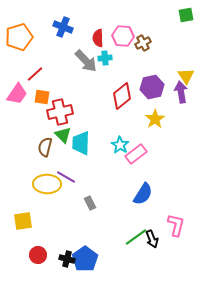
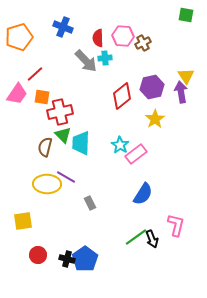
green square: rotated 21 degrees clockwise
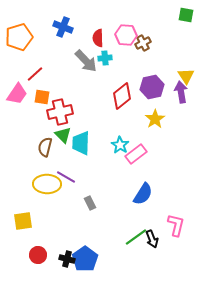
pink hexagon: moved 3 px right, 1 px up
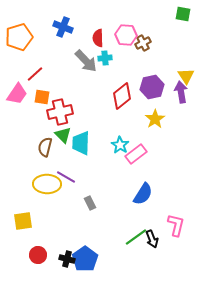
green square: moved 3 px left, 1 px up
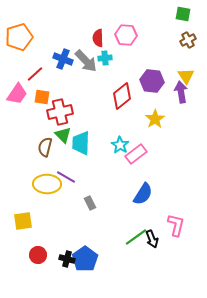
blue cross: moved 32 px down
brown cross: moved 45 px right, 3 px up
purple hexagon: moved 6 px up; rotated 20 degrees clockwise
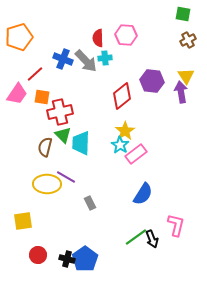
yellow star: moved 30 px left, 12 px down
